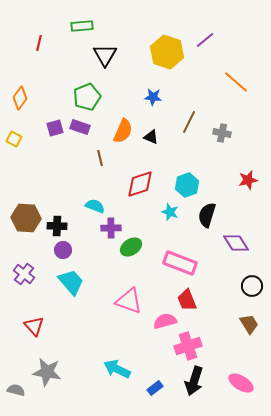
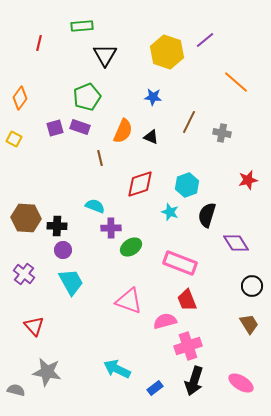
cyan trapezoid at (71, 282): rotated 12 degrees clockwise
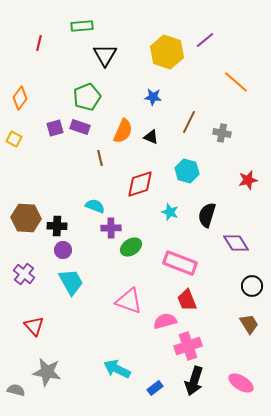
cyan hexagon at (187, 185): moved 14 px up; rotated 25 degrees counterclockwise
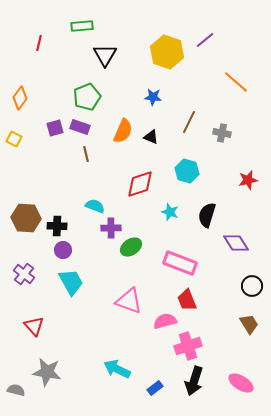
brown line at (100, 158): moved 14 px left, 4 px up
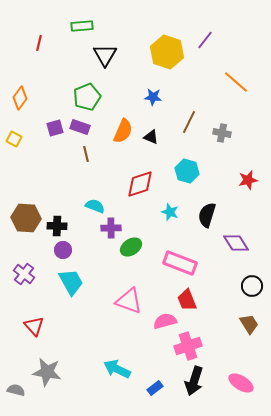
purple line at (205, 40): rotated 12 degrees counterclockwise
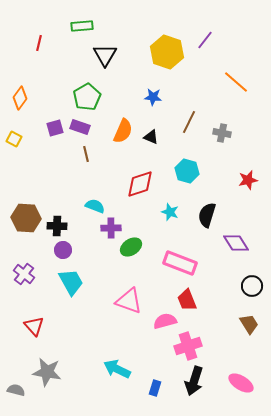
green pentagon at (87, 97): rotated 8 degrees counterclockwise
blue rectangle at (155, 388): rotated 35 degrees counterclockwise
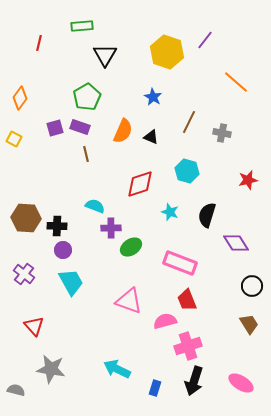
blue star at (153, 97): rotated 24 degrees clockwise
gray star at (47, 372): moved 4 px right, 3 px up
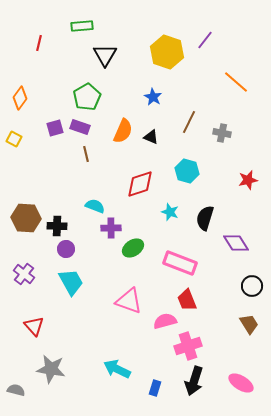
black semicircle at (207, 215): moved 2 px left, 3 px down
green ellipse at (131, 247): moved 2 px right, 1 px down
purple circle at (63, 250): moved 3 px right, 1 px up
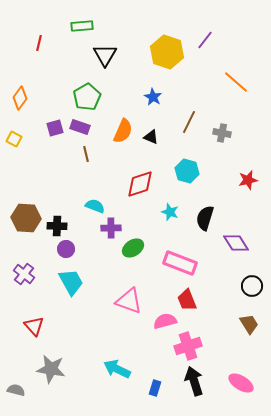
black arrow at (194, 381): rotated 144 degrees clockwise
